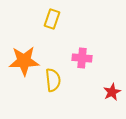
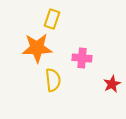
orange star: moved 13 px right, 13 px up
red star: moved 8 px up
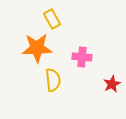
yellow rectangle: rotated 48 degrees counterclockwise
pink cross: moved 1 px up
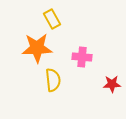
red star: rotated 24 degrees clockwise
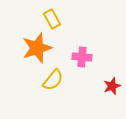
orange star: rotated 16 degrees counterclockwise
yellow semicircle: rotated 45 degrees clockwise
red star: moved 2 px down; rotated 18 degrees counterclockwise
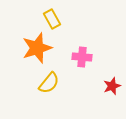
yellow semicircle: moved 4 px left, 3 px down
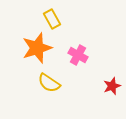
pink cross: moved 4 px left, 2 px up; rotated 24 degrees clockwise
yellow semicircle: rotated 85 degrees clockwise
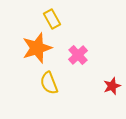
pink cross: rotated 18 degrees clockwise
yellow semicircle: rotated 35 degrees clockwise
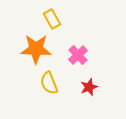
orange star: moved 1 px left, 1 px down; rotated 20 degrees clockwise
red star: moved 23 px left, 1 px down
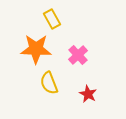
red star: moved 1 px left, 7 px down; rotated 24 degrees counterclockwise
